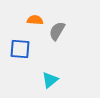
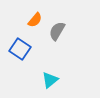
orange semicircle: rotated 126 degrees clockwise
blue square: rotated 30 degrees clockwise
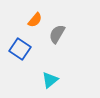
gray semicircle: moved 3 px down
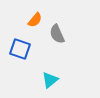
gray semicircle: rotated 54 degrees counterclockwise
blue square: rotated 15 degrees counterclockwise
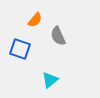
gray semicircle: moved 1 px right, 2 px down
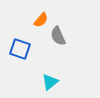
orange semicircle: moved 6 px right
cyan triangle: moved 2 px down
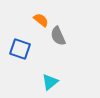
orange semicircle: rotated 91 degrees counterclockwise
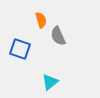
orange semicircle: rotated 35 degrees clockwise
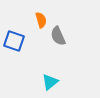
blue square: moved 6 px left, 8 px up
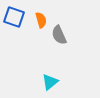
gray semicircle: moved 1 px right, 1 px up
blue square: moved 24 px up
